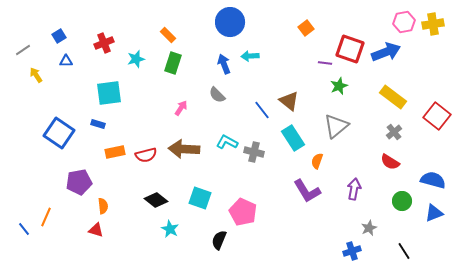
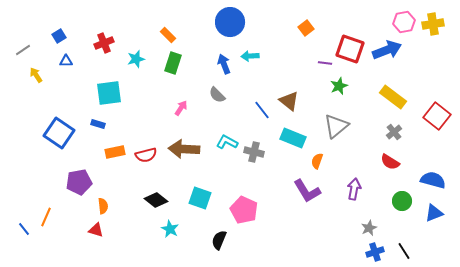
blue arrow at (386, 52): moved 1 px right, 2 px up
cyan rectangle at (293, 138): rotated 35 degrees counterclockwise
pink pentagon at (243, 212): moved 1 px right, 2 px up
blue cross at (352, 251): moved 23 px right, 1 px down
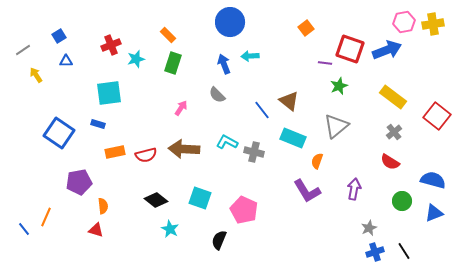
red cross at (104, 43): moved 7 px right, 2 px down
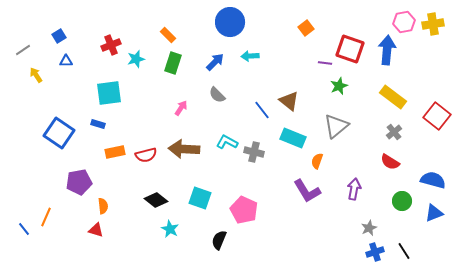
blue arrow at (387, 50): rotated 64 degrees counterclockwise
blue arrow at (224, 64): moved 9 px left, 2 px up; rotated 66 degrees clockwise
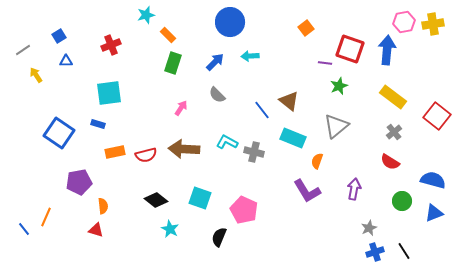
cyan star at (136, 59): moved 10 px right, 44 px up
black semicircle at (219, 240): moved 3 px up
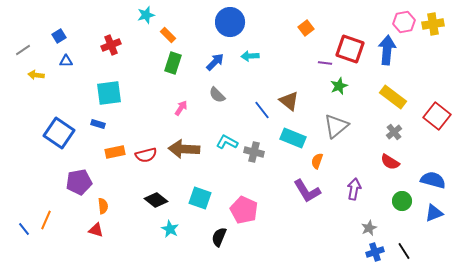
yellow arrow at (36, 75): rotated 49 degrees counterclockwise
orange line at (46, 217): moved 3 px down
